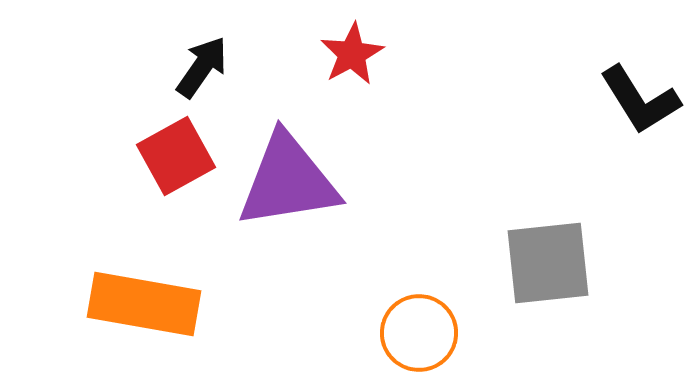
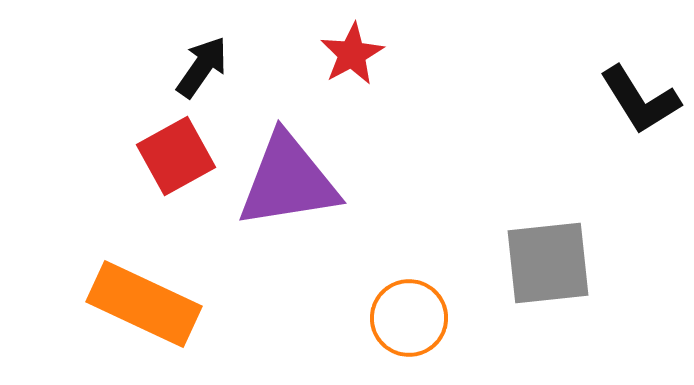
orange rectangle: rotated 15 degrees clockwise
orange circle: moved 10 px left, 15 px up
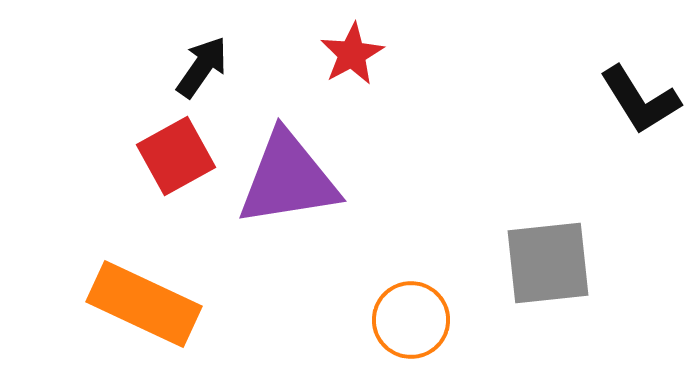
purple triangle: moved 2 px up
orange circle: moved 2 px right, 2 px down
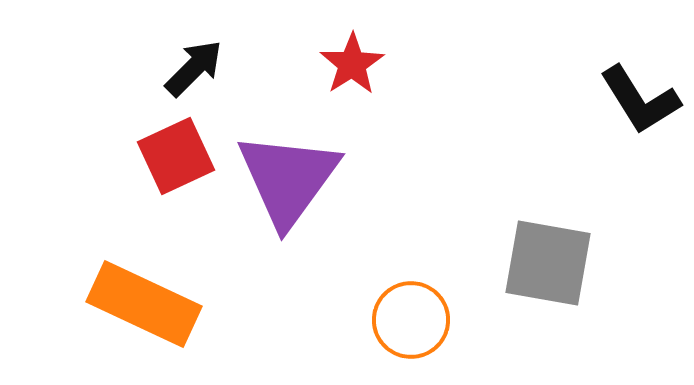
red star: moved 10 px down; rotated 4 degrees counterclockwise
black arrow: moved 8 px left, 1 px down; rotated 10 degrees clockwise
red square: rotated 4 degrees clockwise
purple triangle: rotated 45 degrees counterclockwise
gray square: rotated 16 degrees clockwise
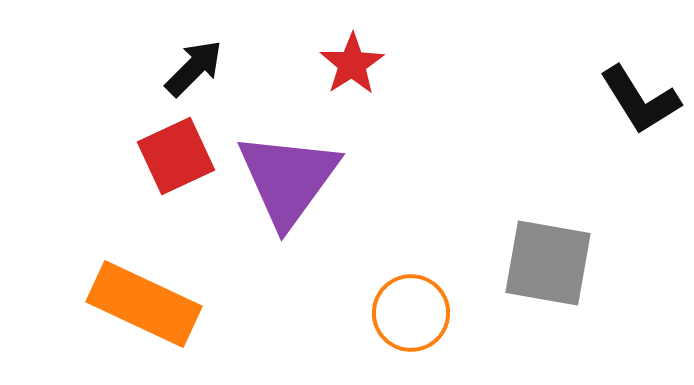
orange circle: moved 7 px up
